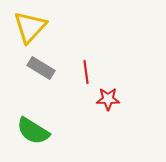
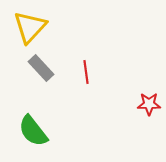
gray rectangle: rotated 16 degrees clockwise
red star: moved 41 px right, 5 px down
green semicircle: rotated 20 degrees clockwise
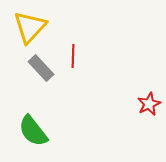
red line: moved 13 px left, 16 px up; rotated 10 degrees clockwise
red star: rotated 25 degrees counterclockwise
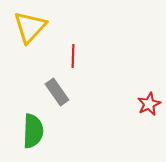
gray rectangle: moved 16 px right, 24 px down; rotated 8 degrees clockwise
green semicircle: rotated 140 degrees counterclockwise
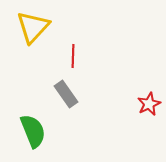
yellow triangle: moved 3 px right
gray rectangle: moved 9 px right, 2 px down
green semicircle: rotated 24 degrees counterclockwise
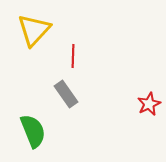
yellow triangle: moved 1 px right, 3 px down
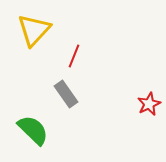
red line: moved 1 px right; rotated 20 degrees clockwise
green semicircle: moved 1 px up; rotated 24 degrees counterclockwise
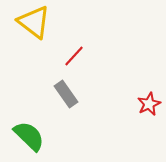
yellow triangle: moved 8 px up; rotated 36 degrees counterclockwise
red line: rotated 20 degrees clockwise
green semicircle: moved 4 px left, 6 px down
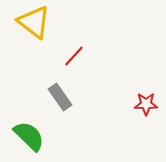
gray rectangle: moved 6 px left, 3 px down
red star: moved 3 px left; rotated 25 degrees clockwise
